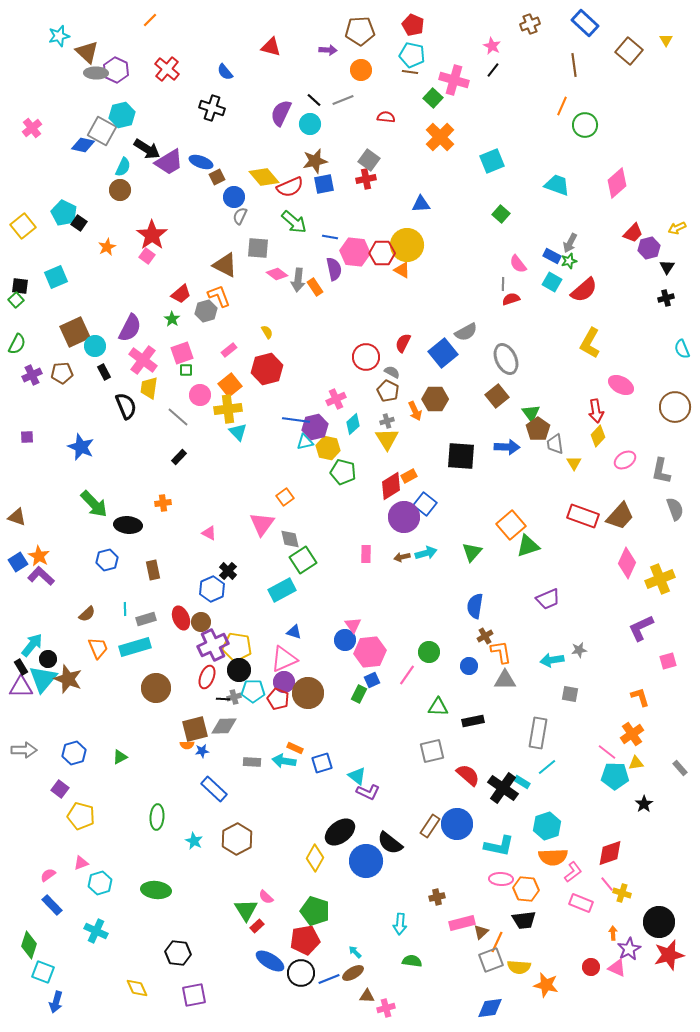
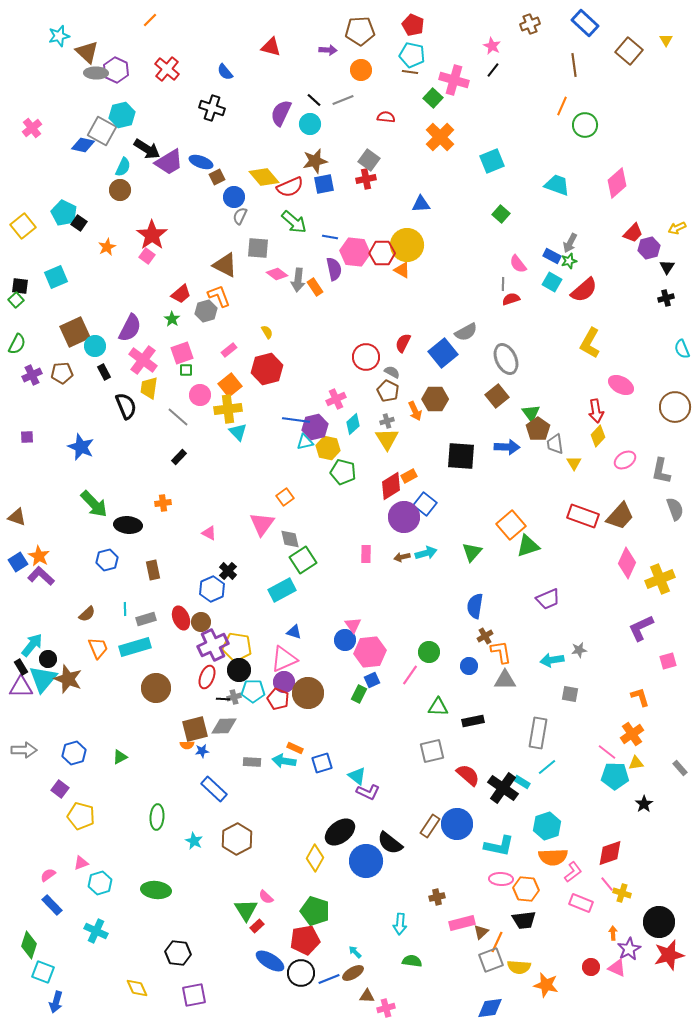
pink line at (407, 675): moved 3 px right
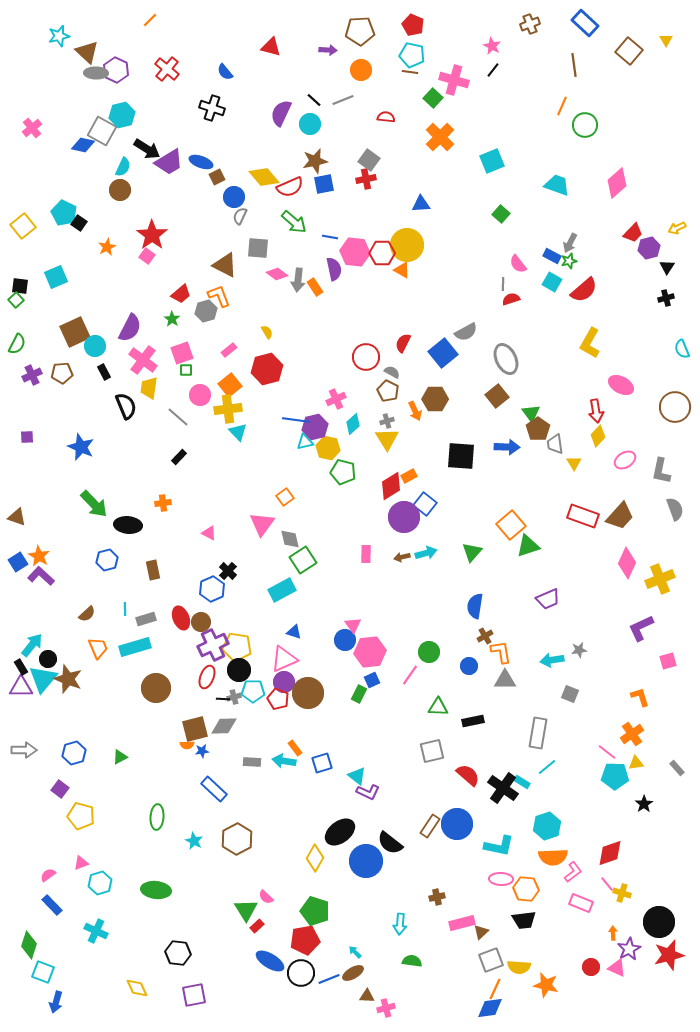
gray square at (570, 694): rotated 12 degrees clockwise
orange rectangle at (295, 748): rotated 28 degrees clockwise
gray rectangle at (680, 768): moved 3 px left
orange line at (497, 942): moved 2 px left, 47 px down
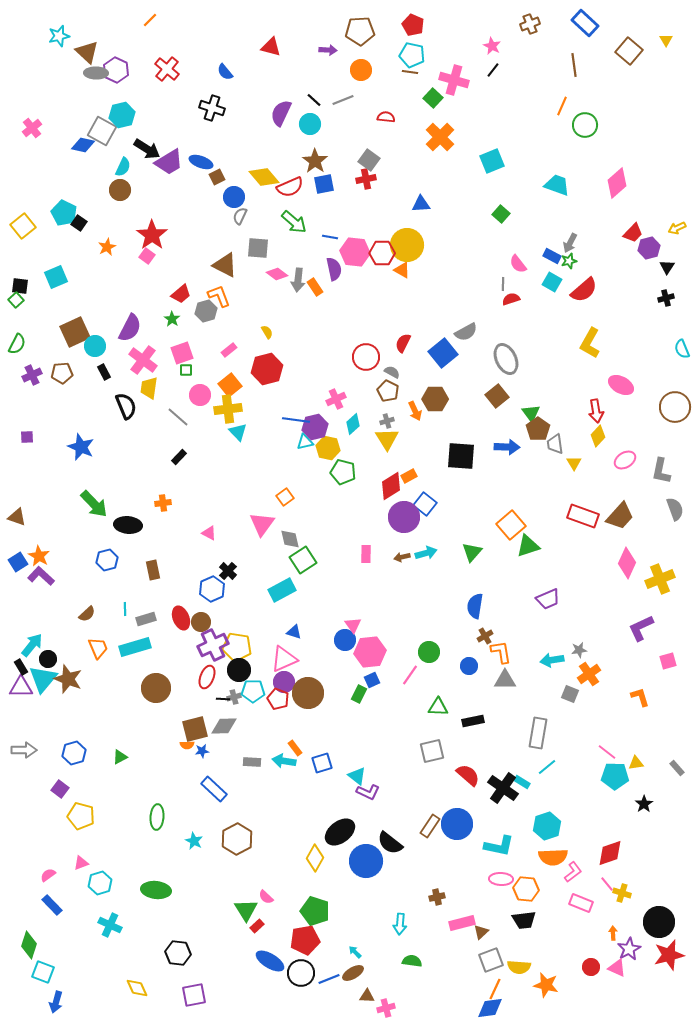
brown star at (315, 161): rotated 25 degrees counterclockwise
orange cross at (632, 734): moved 43 px left, 60 px up
cyan cross at (96, 931): moved 14 px right, 6 px up
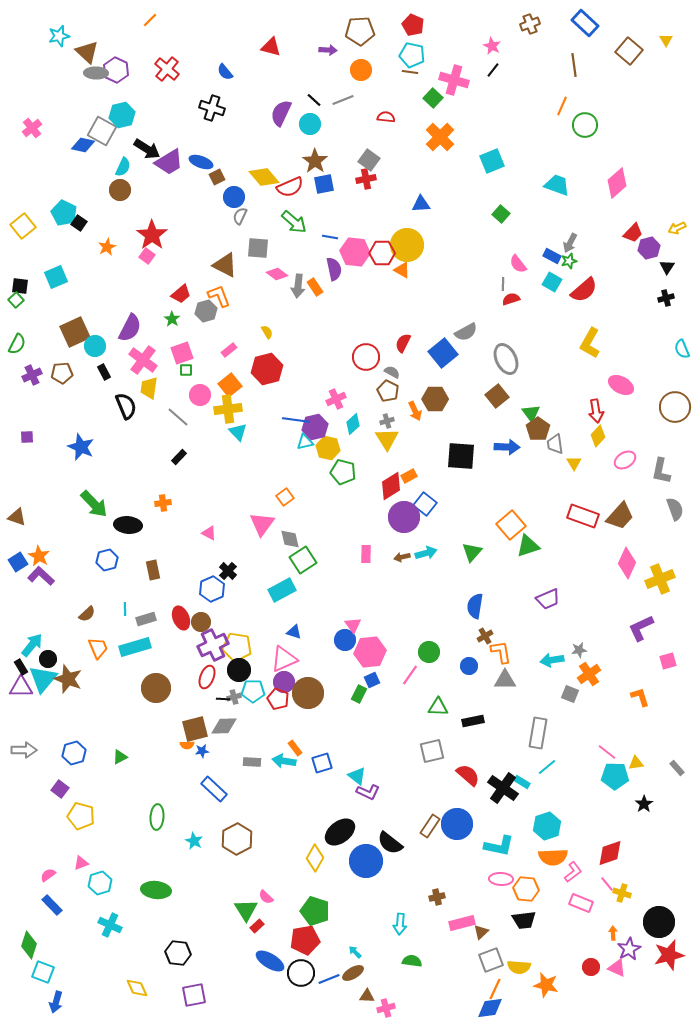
gray arrow at (298, 280): moved 6 px down
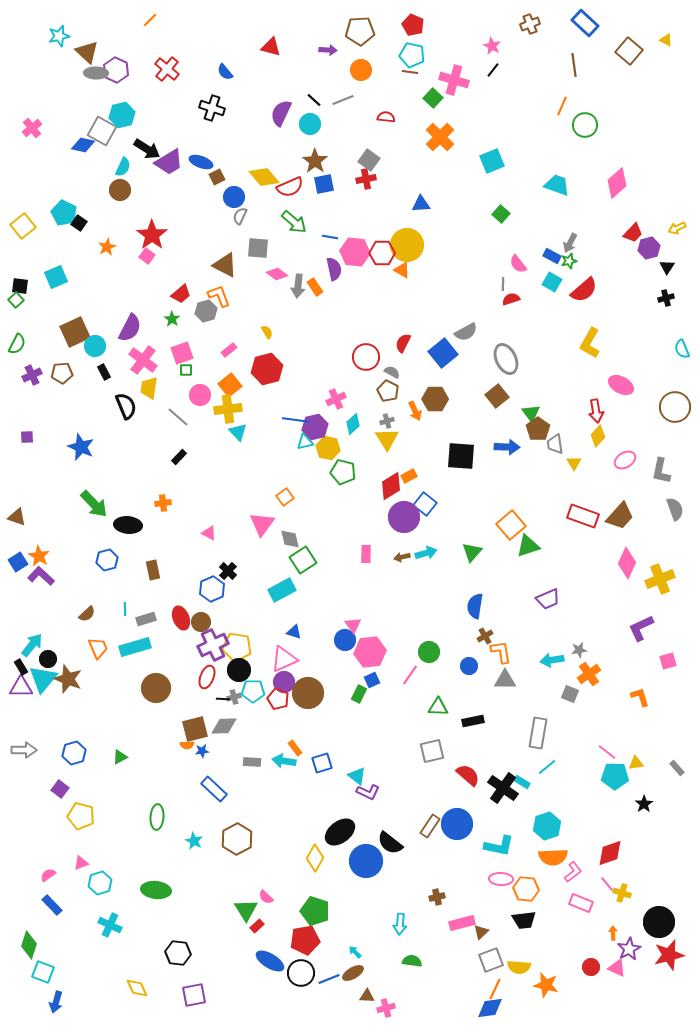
yellow triangle at (666, 40): rotated 32 degrees counterclockwise
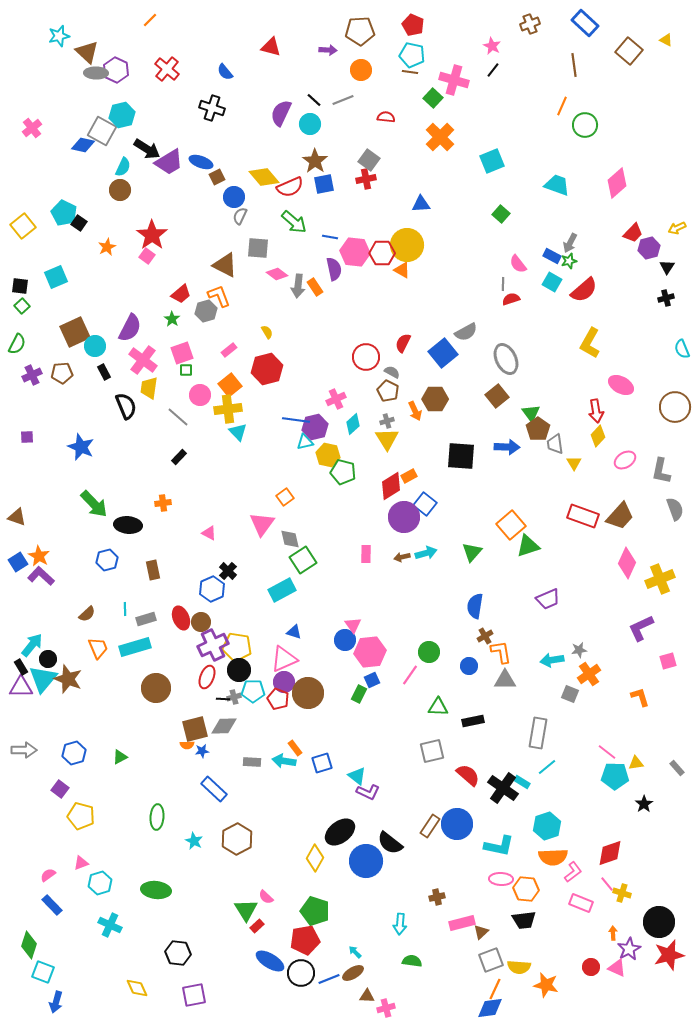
green square at (16, 300): moved 6 px right, 6 px down
yellow hexagon at (328, 448): moved 7 px down
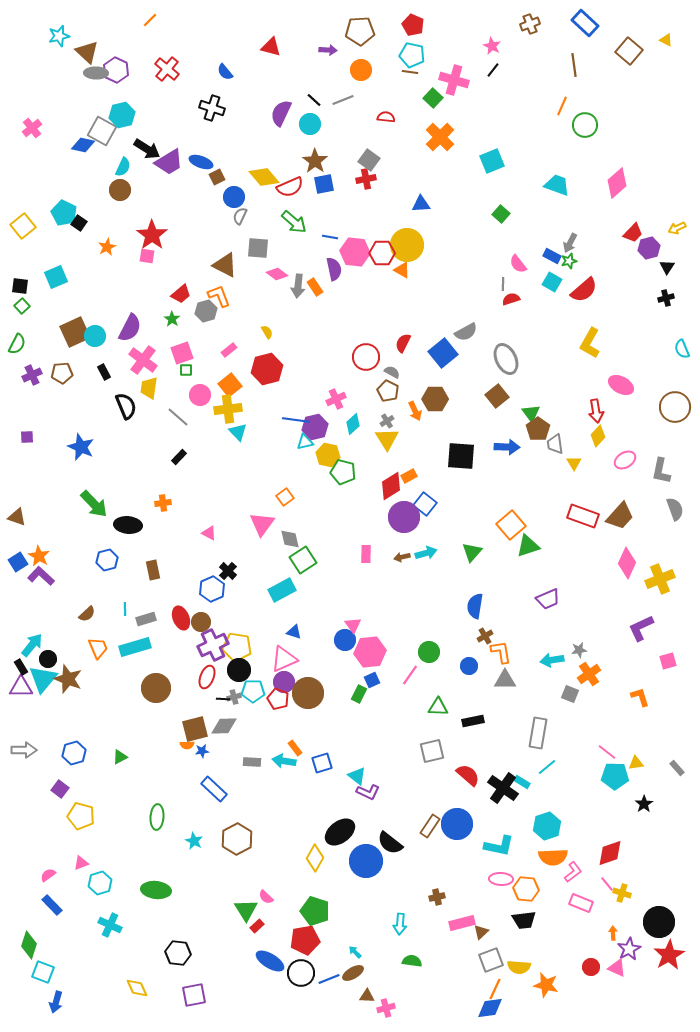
pink square at (147, 256): rotated 28 degrees counterclockwise
cyan circle at (95, 346): moved 10 px up
gray cross at (387, 421): rotated 16 degrees counterclockwise
red star at (669, 955): rotated 16 degrees counterclockwise
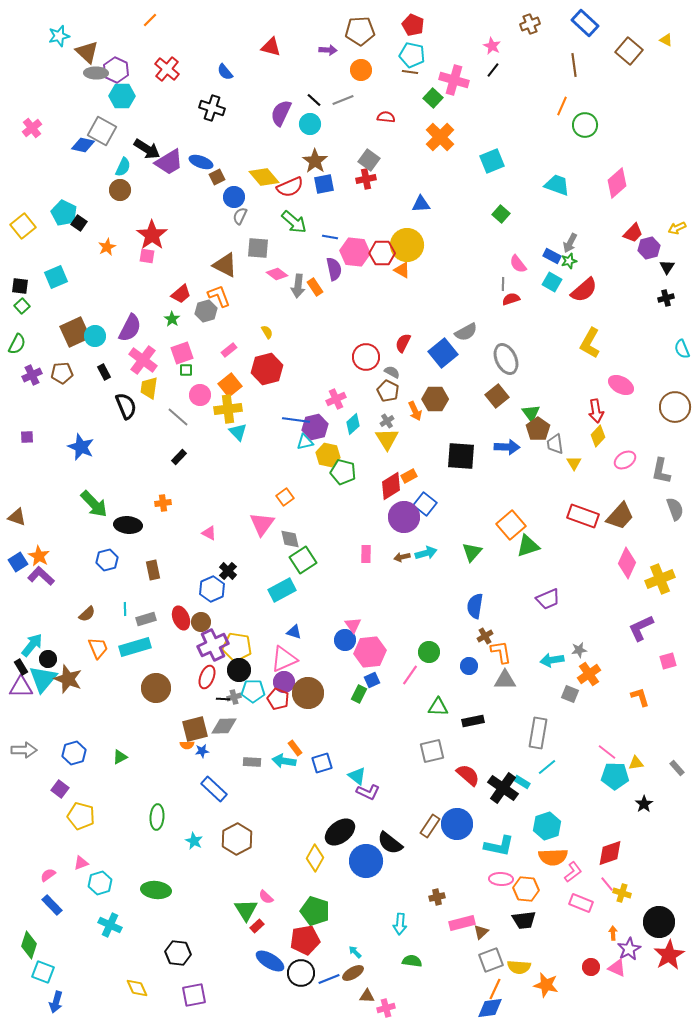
cyan hexagon at (122, 115): moved 19 px up; rotated 15 degrees clockwise
